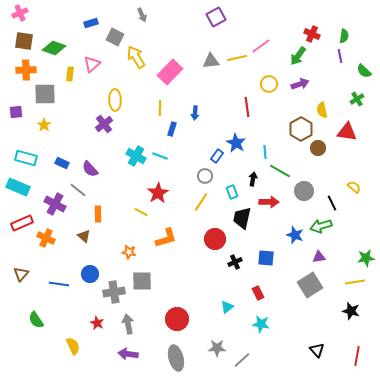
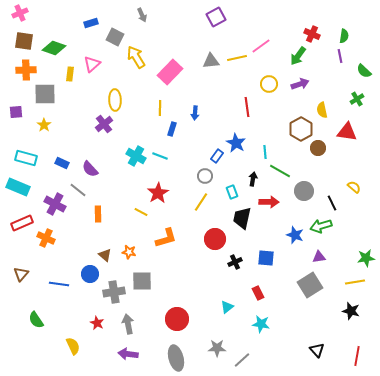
brown triangle at (84, 236): moved 21 px right, 19 px down
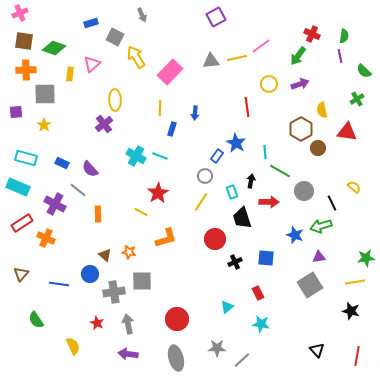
black arrow at (253, 179): moved 2 px left, 2 px down
black trapezoid at (242, 218): rotated 30 degrees counterclockwise
red rectangle at (22, 223): rotated 10 degrees counterclockwise
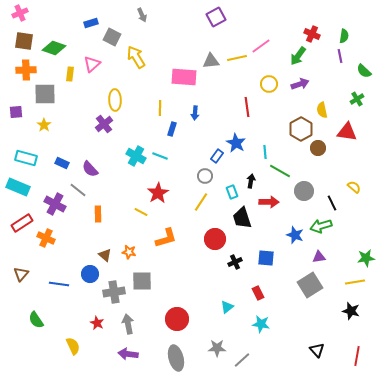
gray square at (115, 37): moved 3 px left
pink rectangle at (170, 72): moved 14 px right, 5 px down; rotated 50 degrees clockwise
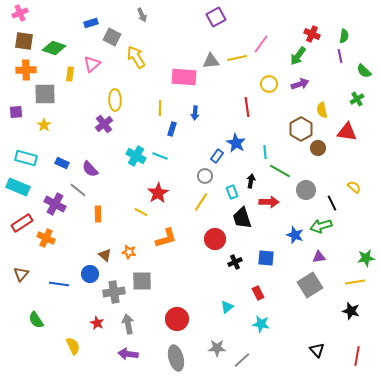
pink line at (261, 46): moved 2 px up; rotated 18 degrees counterclockwise
gray circle at (304, 191): moved 2 px right, 1 px up
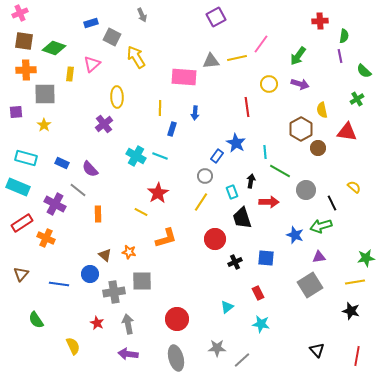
red cross at (312, 34): moved 8 px right, 13 px up; rotated 28 degrees counterclockwise
purple arrow at (300, 84): rotated 36 degrees clockwise
yellow ellipse at (115, 100): moved 2 px right, 3 px up
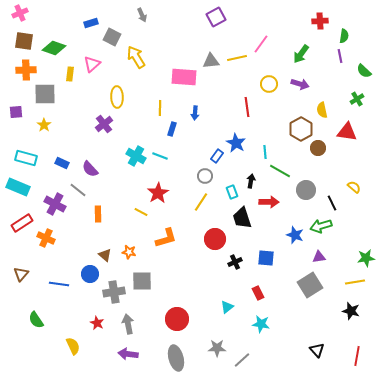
green arrow at (298, 56): moved 3 px right, 2 px up
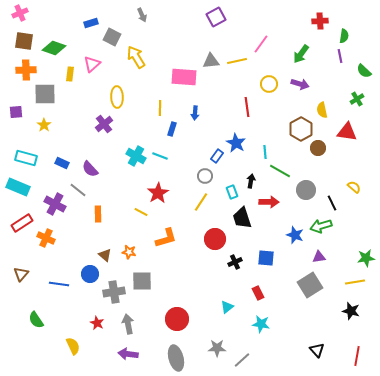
yellow line at (237, 58): moved 3 px down
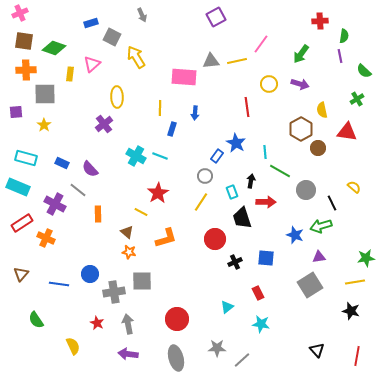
red arrow at (269, 202): moved 3 px left
brown triangle at (105, 255): moved 22 px right, 23 px up
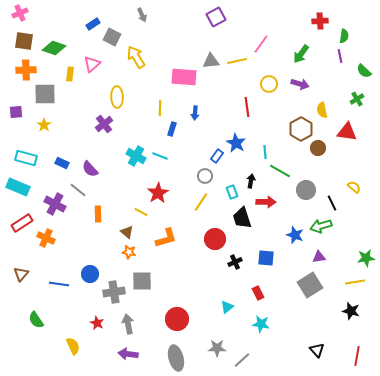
blue rectangle at (91, 23): moved 2 px right, 1 px down; rotated 16 degrees counterclockwise
